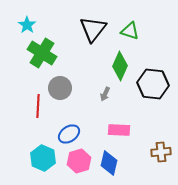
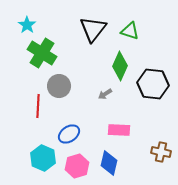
gray circle: moved 1 px left, 2 px up
gray arrow: rotated 32 degrees clockwise
brown cross: rotated 18 degrees clockwise
pink hexagon: moved 2 px left, 5 px down
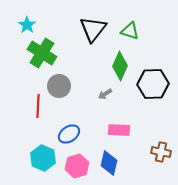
black hexagon: rotated 8 degrees counterclockwise
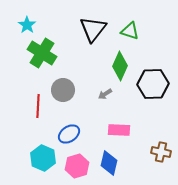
gray circle: moved 4 px right, 4 px down
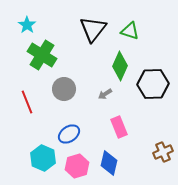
green cross: moved 2 px down
gray circle: moved 1 px right, 1 px up
red line: moved 11 px left, 4 px up; rotated 25 degrees counterclockwise
pink rectangle: moved 3 px up; rotated 65 degrees clockwise
brown cross: moved 2 px right; rotated 36 degrees counterclockwise
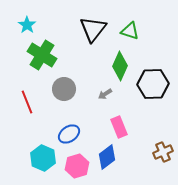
blue diamond: moved 2 px left, 6 px up; rotated 40 degrees clockwise
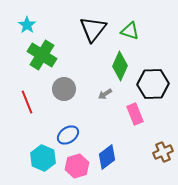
pink rectangle: moved 16 px right, 13 px up
blue ellipse: moved 1 px left, 1 px down
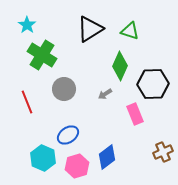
black triangle: moved 3 px left; rotated 20 degrees clockwise
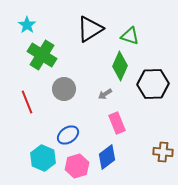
green triangle: moved 5 px down
pink rectangle: moved 18 px left, 9 px down
brown cross: rotated 30 degrees clockwise
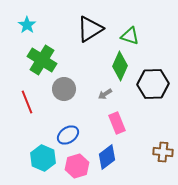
green cross: moved 5 px down
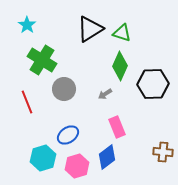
green triangle: moved 8 px left, 3 px up
pink rectangle: moved 4 px down
cyan hexagon: rotated 20 degrees clockwise
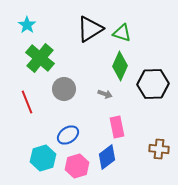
green cross: moved 2 px left, 2 px up; rotated 8 degrees clockwise
gray arrow: rotated 128 degrees counterclockwise
pink rectangle: rotated 10 degrees clockwise
brown cross: moved 4 px left, 3 px up
